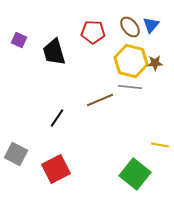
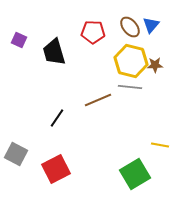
brown star: moved 2 px down
brown line: moved 2 px left
green square: rotated 20 degrees clockwise
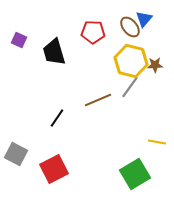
blue triangle: moved 7 px left, 6 px up
gray line: rotated 60 degrees counterclockwise
yellow line: moved 3 px left, 3 px up
red square: moved 2 px left
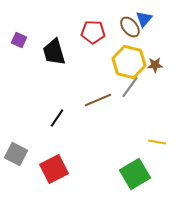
yellow hexagon: moved 2 px left, 1 px down
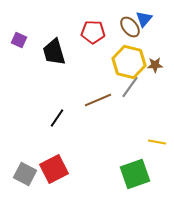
gray square: moved 9 px right, 20 px down
green square: rotated 12 degrees clockwise
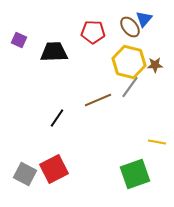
black trapezoid: rotated 104 degrees clockwise
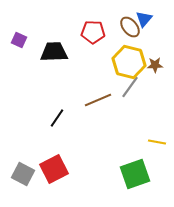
gray square: moved 2 px left
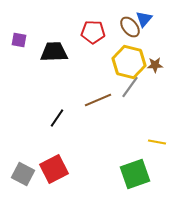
purple square: rotated 14 degrees counterclockwise
